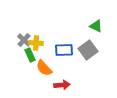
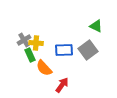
gray cross: rotated 16 degrees clockwise
red arrow: rotated 49 degrees counterclockwise
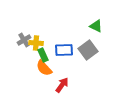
green rectangle: moved 13 px right
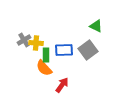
green rectangle: moved 3 px right; rotated 24 degrees clockwise
